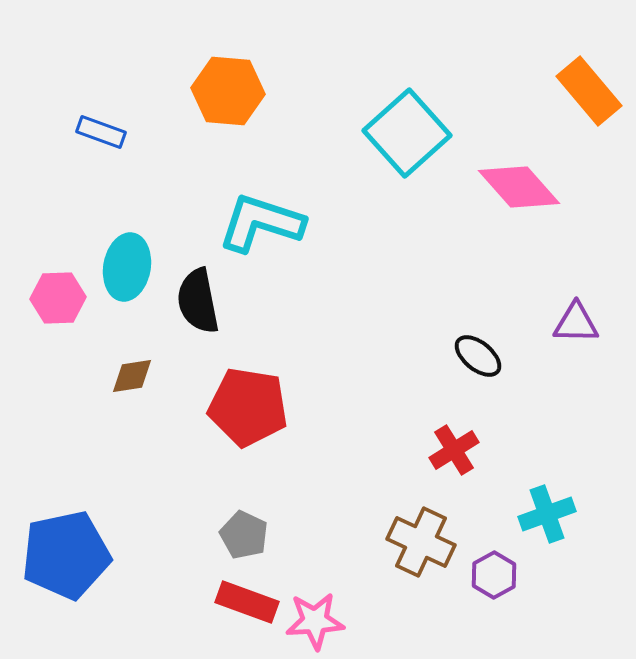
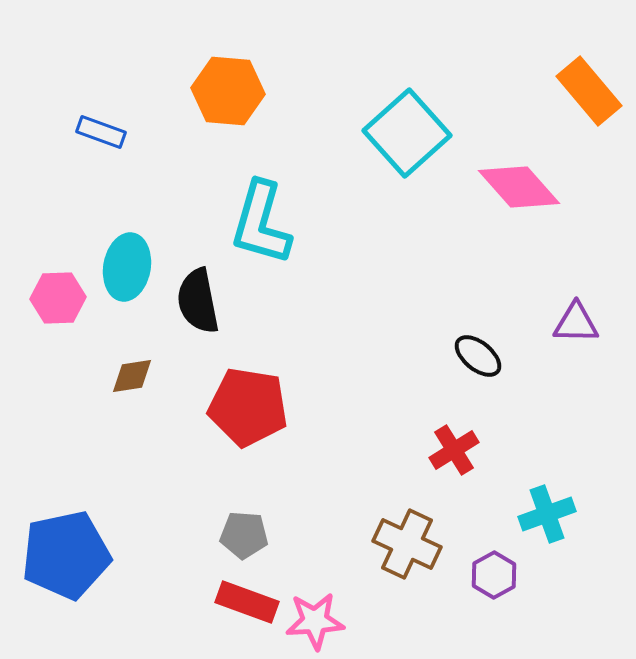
cyan L-shape: rotated 92 degrees counterclockwise
gray pentagon: rotated 21 degrees counterclockwise
brown cross: moved 14 px left, 2 px down
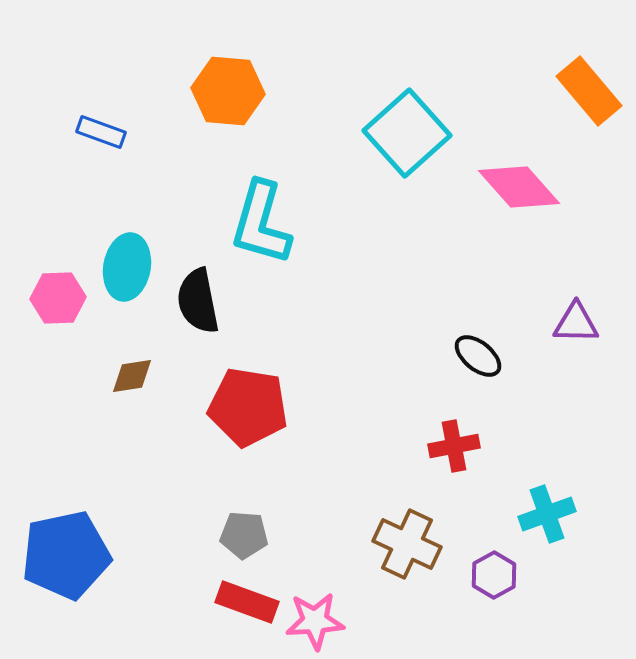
red cross: moved 4 px up; rotated 21 degrees clockwise
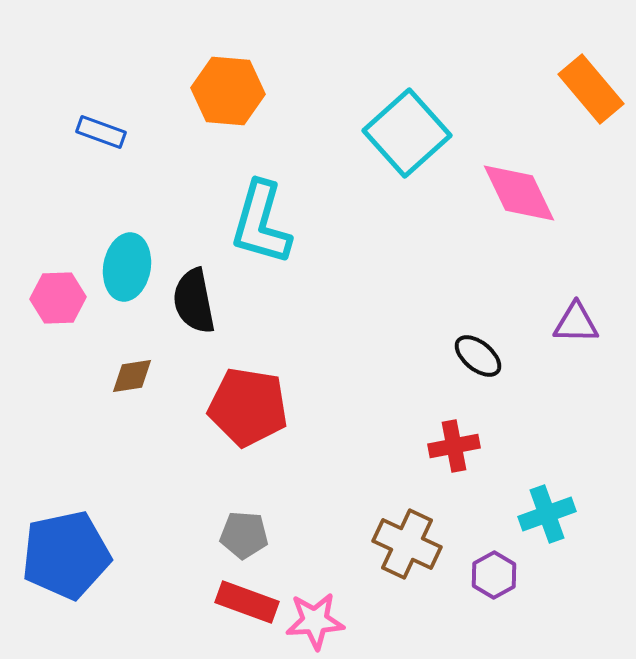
orange rectangle: moved 2 px right, 2 px up
pink diamond: moved 6 px down; rotated 16 degrees clockwise
black semicircle: moved 4 px left
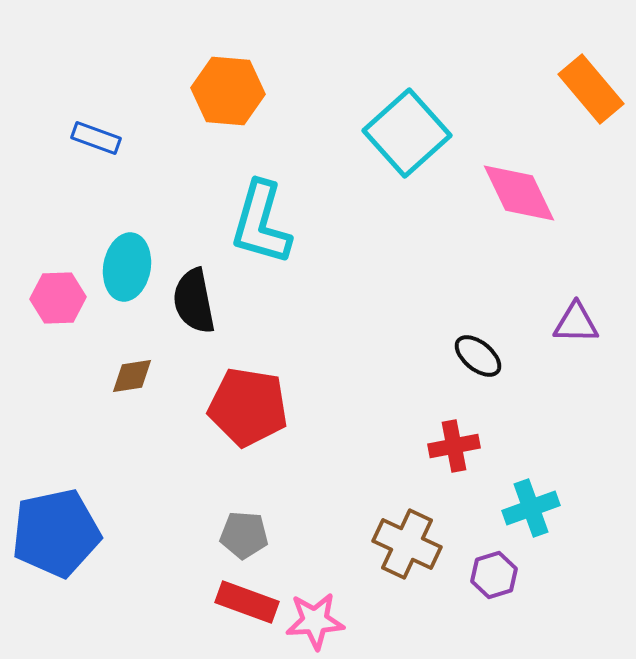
blue rectangle: moved 5 px left, 6 px down
cyan cross: moved 16 px left, 6 px up
blue pentagon: moved 10 px left, 22 px up
purple hexagon: rotated 12 degrees clockwise
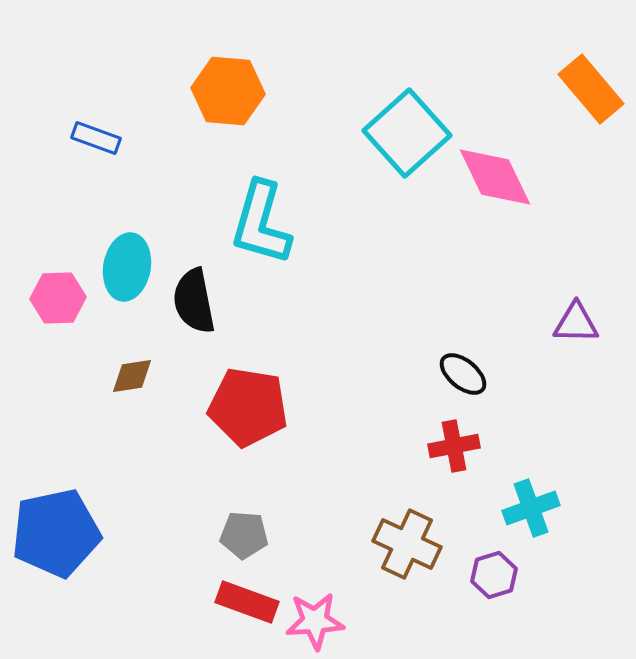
pink diamond: moved 24 px left, 16 px up
black ellipse: moved 15 px left, 18 px down
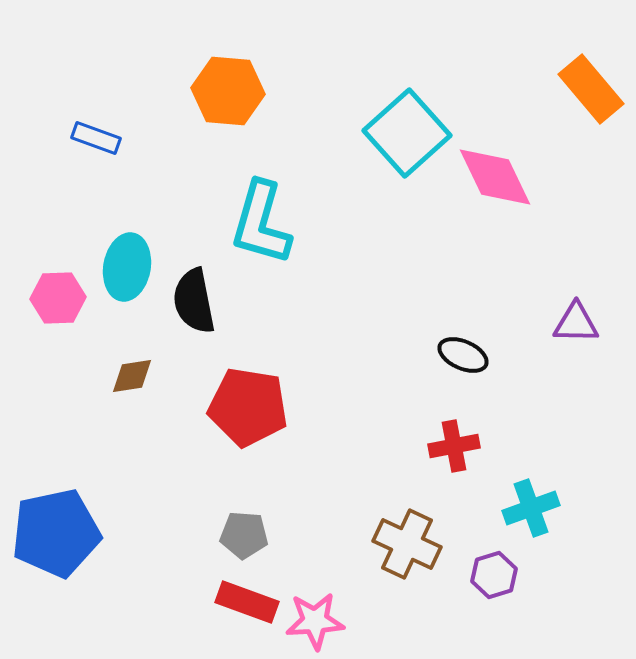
black ellipse: moved 19 px up; rotated 15 degrees counterclockwise
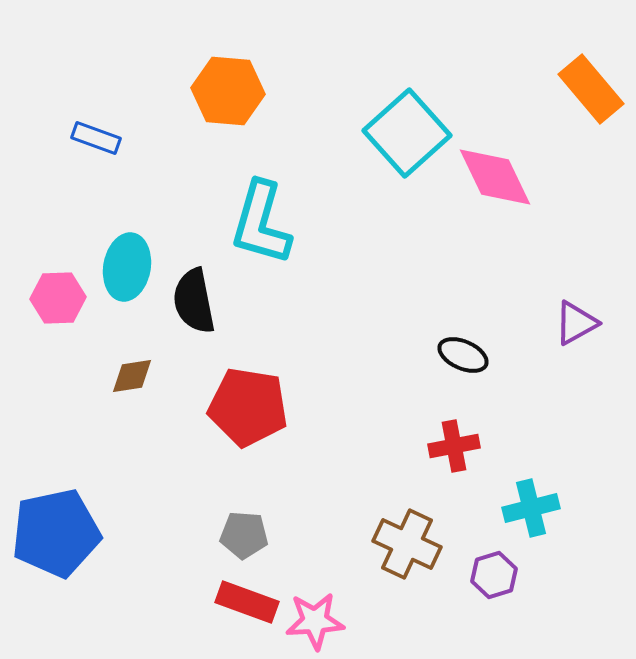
purple triangle: rotated 30 degrees counterclockwise
cyan cross: rotated 6 degrees clockwise
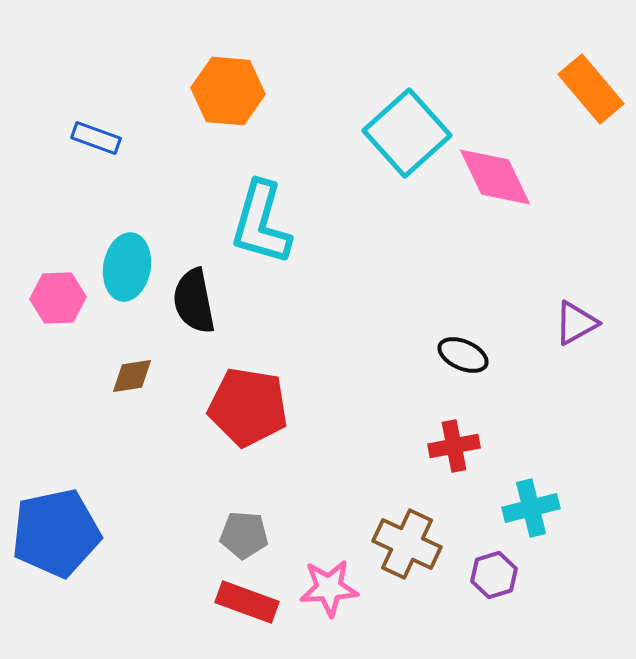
pink star: moved 14 px right, 33 px up
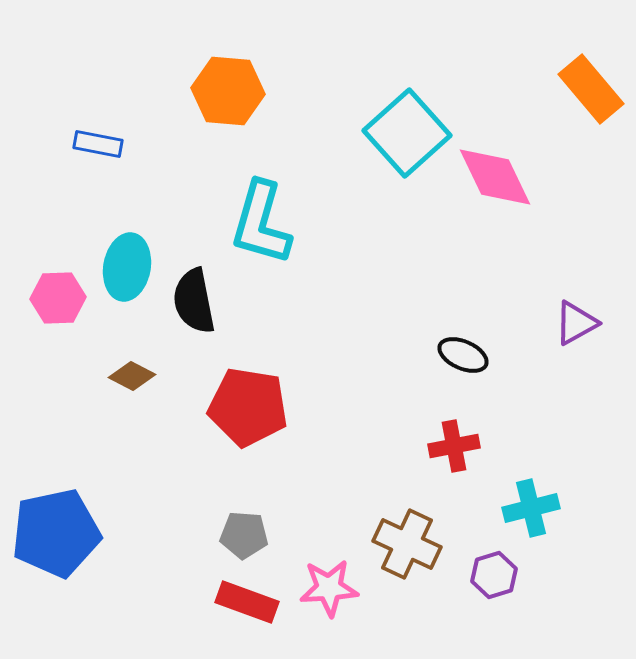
blue rectangle: moved 2 px right, 6 px down; rotated 9 degrees counterclockwise
brown diamond: rotated 36 degrees clockwise
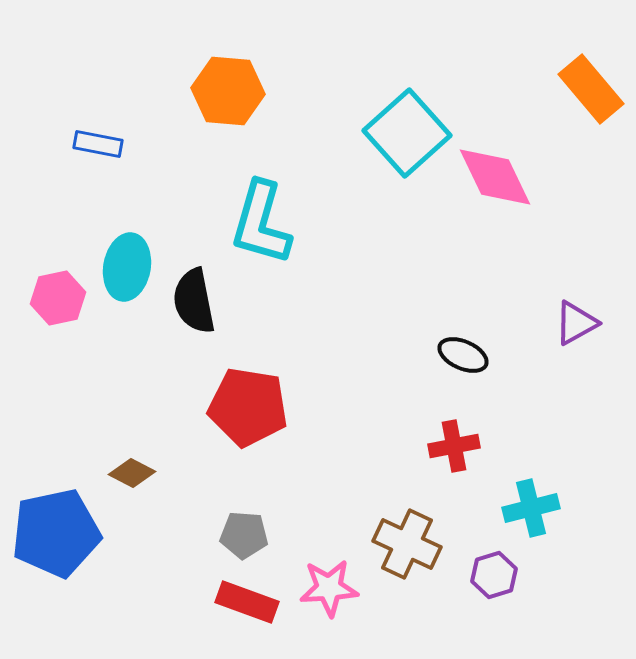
pink hexagon: rotated 10 degrees counterclockwise
brown diamond: moved 97 px down
